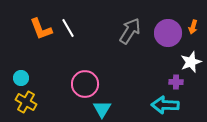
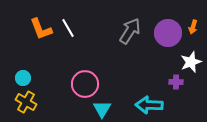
cyan circle: moved 2 px right
cyan arrow: moved 16 px left
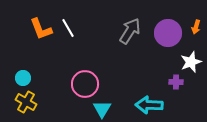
orange arrow: moved 3 px right
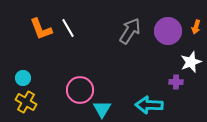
purple circle: moved 2 px up
pink circle: moved 5 px left, 6 px down
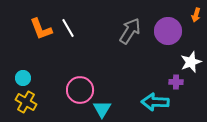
orange arrow: moved 12 px up
cyan arrow: moved 6 px right, 3 px up
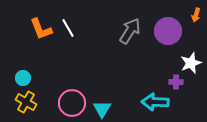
white star: moved 1 px down
pink circle: moved 8 px left, 13 px down
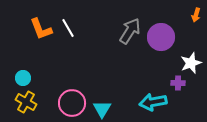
purple circle: moved 7 px left, 6 px down
purple cross: moved 2 px right, 1 px down
cyan arrow: moved 2 px left; rotated 12 degrees counterclockwise
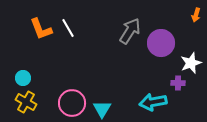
purple circle: moved 6 px down
